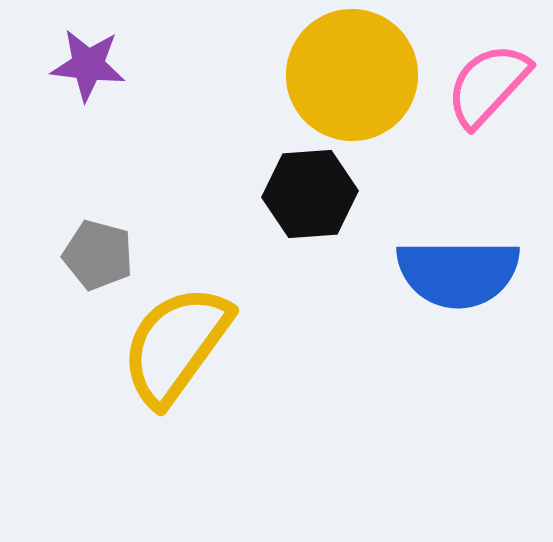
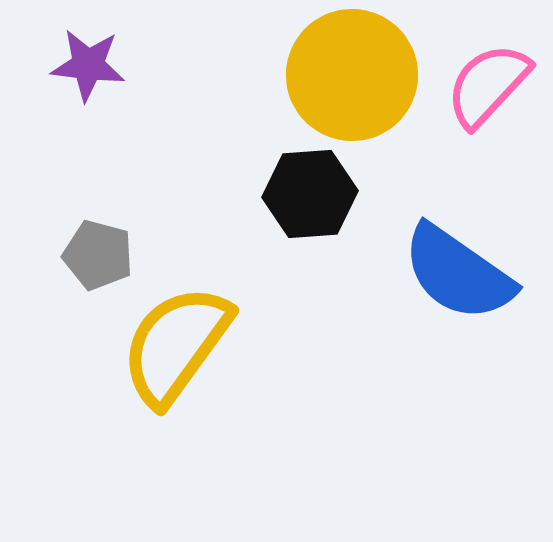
blue semicircle: rotated 35 degrees clockwise
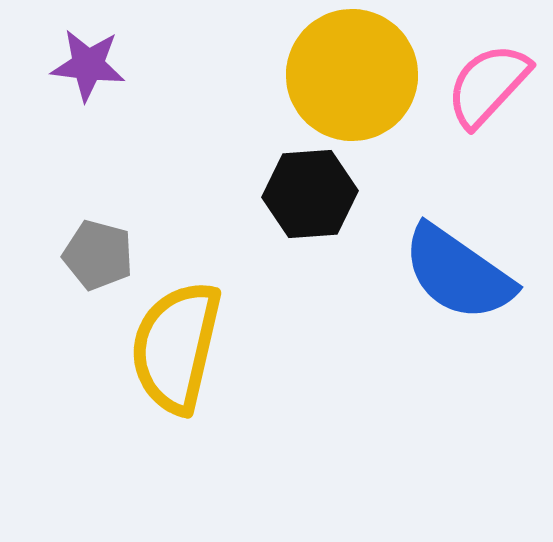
yellow semicircle: moved 2 px down; rotated 23 degrees counterclockwise
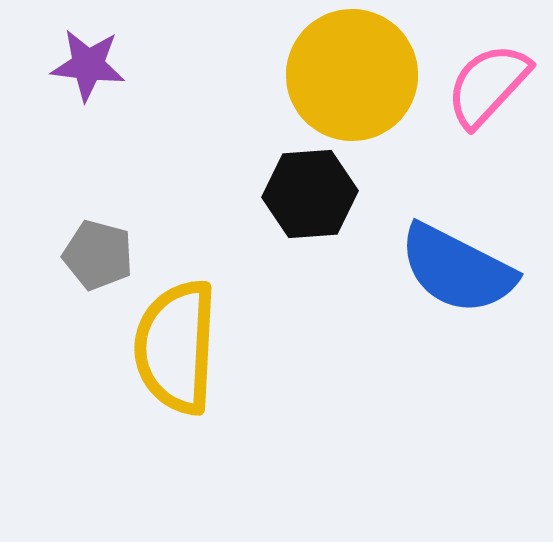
blue semicircle: moved 1 px left, 4 px up; rotated 8 degrees counterclockwise
yellow semicircle: rotated 10 degrees counterclockwise
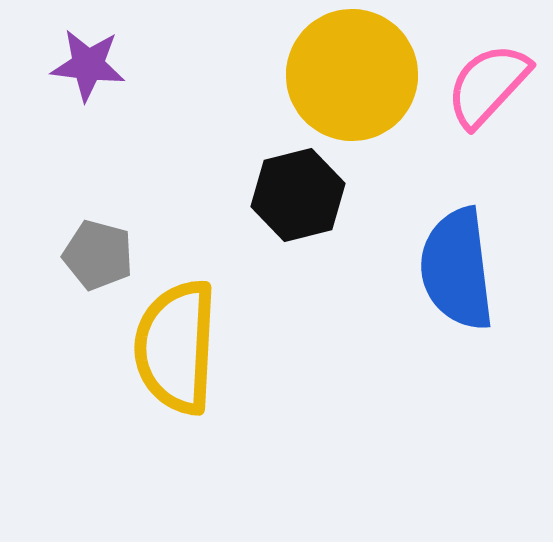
black hexagon: moved 12 px left, 1 px down; rotated 10 degrees counterclockwise
blue semicircle: rotated 56 degrees clockwise
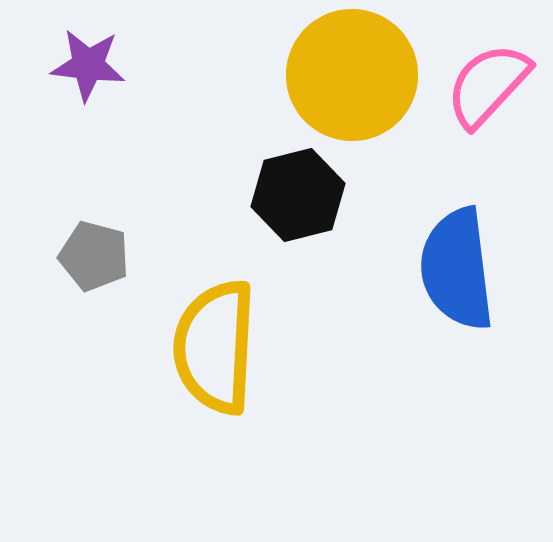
gray pentagon: moved 4 px left, 1 px down
yellow semicircle: moved 39 px right
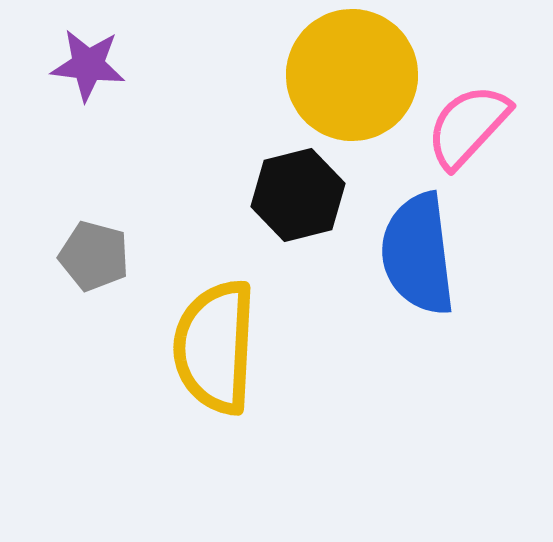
pink semicircle: moved 20 px left, 41 px down
blue semicircle: moved 39 px left, 15 px up
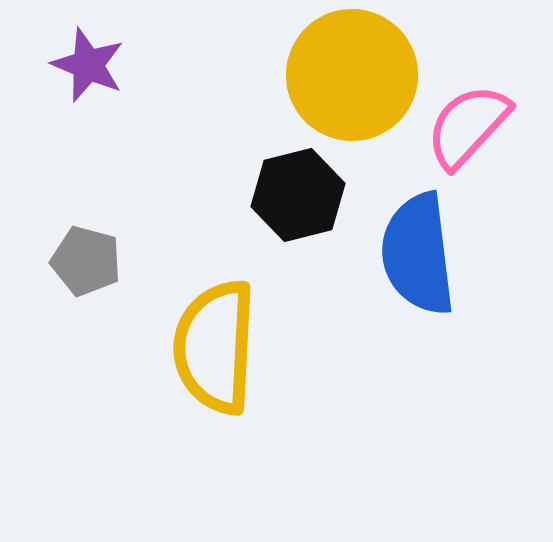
purple star: rotated 16 degrees clockwise
gray pentagon: moved 8 px left, 5 px down
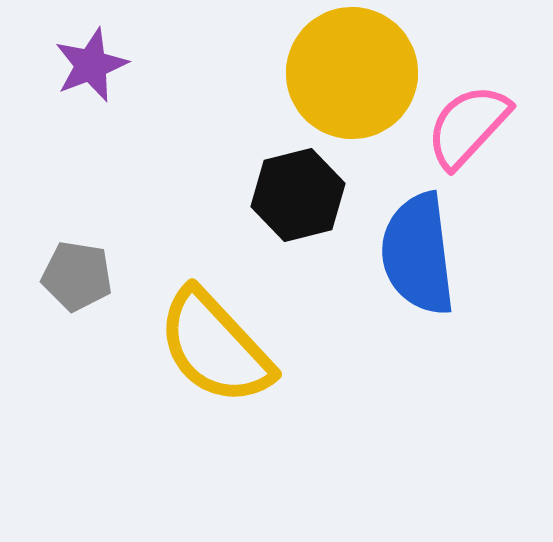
purple star: moved 3 px right; rotated 28 degrees clockwise
yellow circle: moved 2 px up
gray pentagon: moved 9 px left, 15 px down; rotated 6 degrees counterclockwise
yellow semicircle: rotated 46 degrees counterclockwise
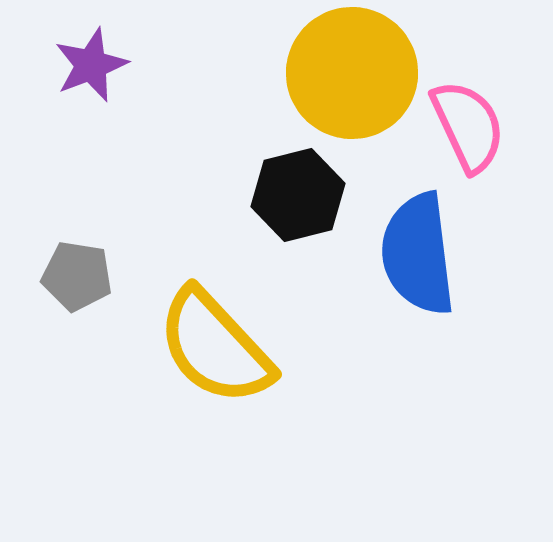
pink semicircle: rotated 112 degrees clockwise
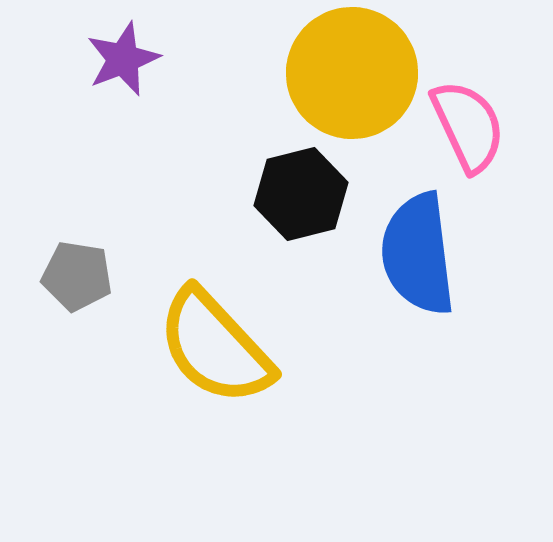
purple star: moved 32 px right, 6 px up
black hexagon: moved 3 px right, 1 px up
